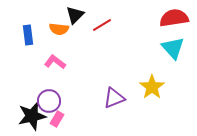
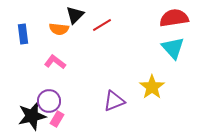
blue rectangle: moved 5 px left, 1 px up
purple triangle: moved 3 px down
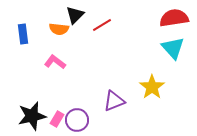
purple circle: moved 28 px right, 19 px down
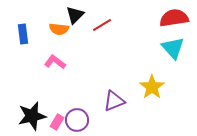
pink rectangle: moved 3 px down
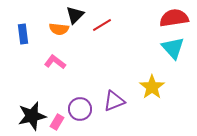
purple circle: moved 3 px right, 11 px up
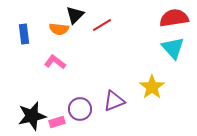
blue rectangle: moved 1 px right
pink rectangle: rotated 42 degrees clockwise
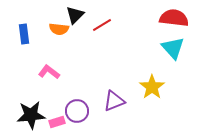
red semicircle: rotated 16 degrees clockwise
pink L-shape: moved 6 px left, 10 px down
purple circle: moved 3 px left, 2 px down
black star: moved 1 px left, 1 px up; rotated 8 degrees clockwise
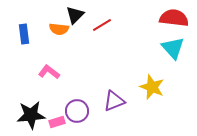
yellow star: rotated 15 degrees counterclockwise
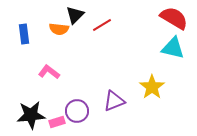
red semicircle: rotated 24 degrees clockwise
cyan triangle: rotated 35 degrees counterclockwise
yellow star: rotated 15 degrees clockwise
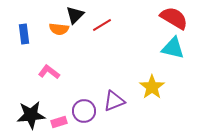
purple circle: moved 7 px right
pink rectangle: moved 2 px right
